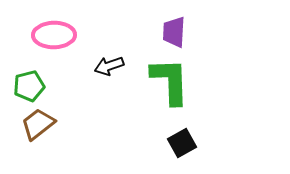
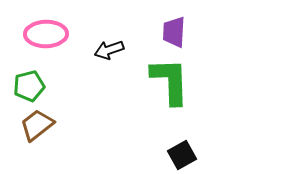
pink ellipse: moved 8 px left, 1 px up
black arrow: moved 16 px up
brown trapezoid: moved 1 px left, 1 px down
black square: moved 12 px down
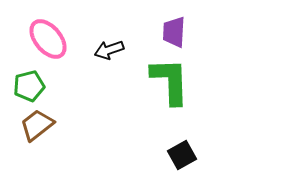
pink ellipse: moved 2 px right, 5 px down; rotated 51 degrees clockwise
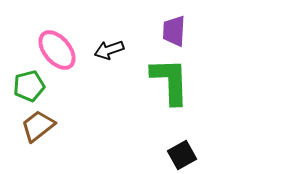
purple trapezoid: moved 1 px up
pink ellipse: moved 9 px right, 11 px down
brown trapezoid: moved 1 px right, 1 px down
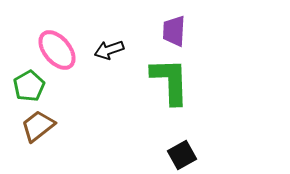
green pentagon: rotated 16 degrees counterclockwise
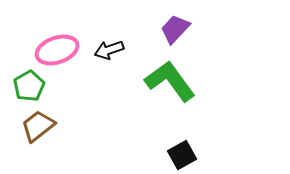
purple trapezoid: moved 1 px right, 2 px up; rotated 40 degrees clockwise
pink ellipse: rotated 69 degrees counterclockwise
green L-shape: rotated 34 degrees counterclockwise
